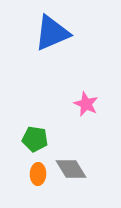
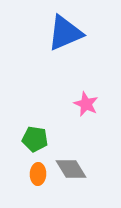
blue triangle: moved 13 px right
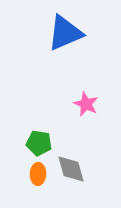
green pentagon: moved 4 px right, 4 px down
gray diamond: rotated 16 degrees clockwise
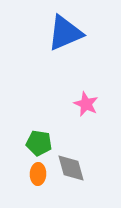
gray diamond: moved 1 px up
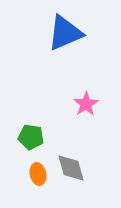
pink star: rotated 15 degrees clockwise
green pentagon: moved 8 px left, 6 px up
orange ellipse: rotated 15 degrees counterclockwise
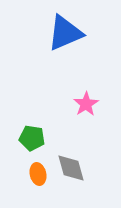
green pentagon: moved 1 px right, 1 px down
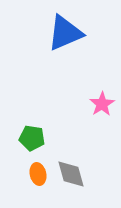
pink star: moved 16 px right
gray diamond: moved 6 px down
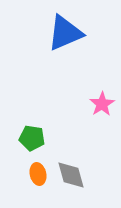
gray diamond: moved 1 px down
